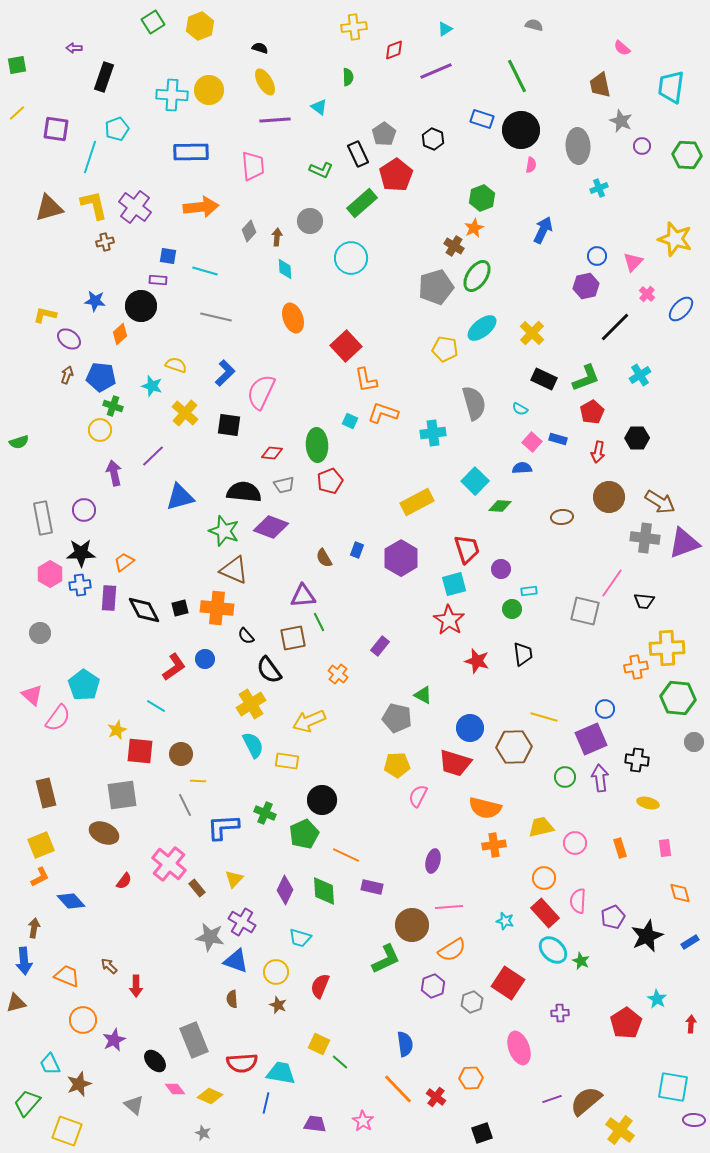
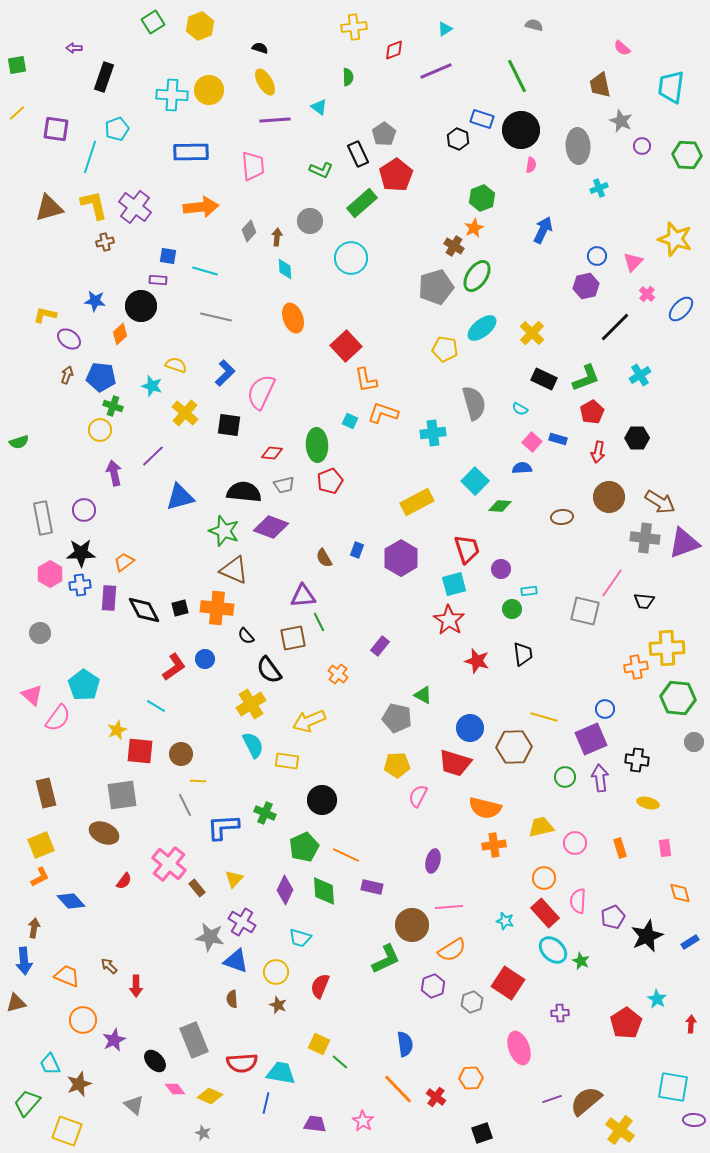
black hexagon at (433, 139): moved 25 px right
green pentagon at (304, 834): moved 13 px down
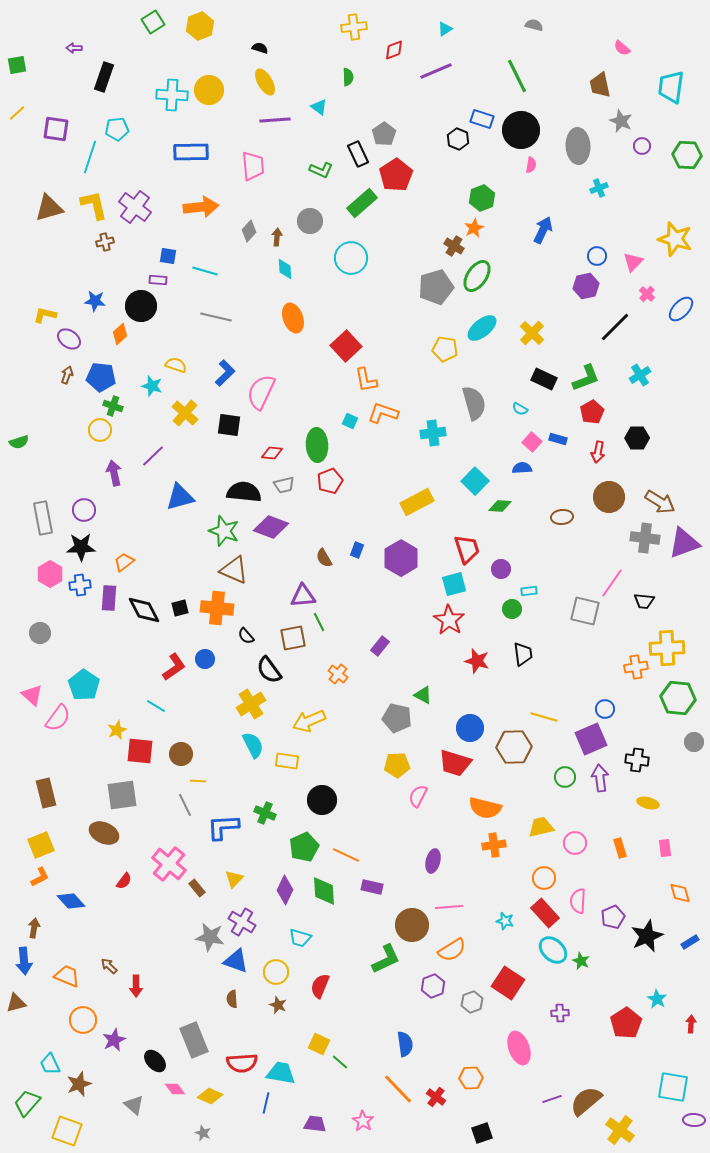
cyan pentagon at (117, 129): rotated 15 degrees clockwise
black star at (81, 553): moved 6 px up
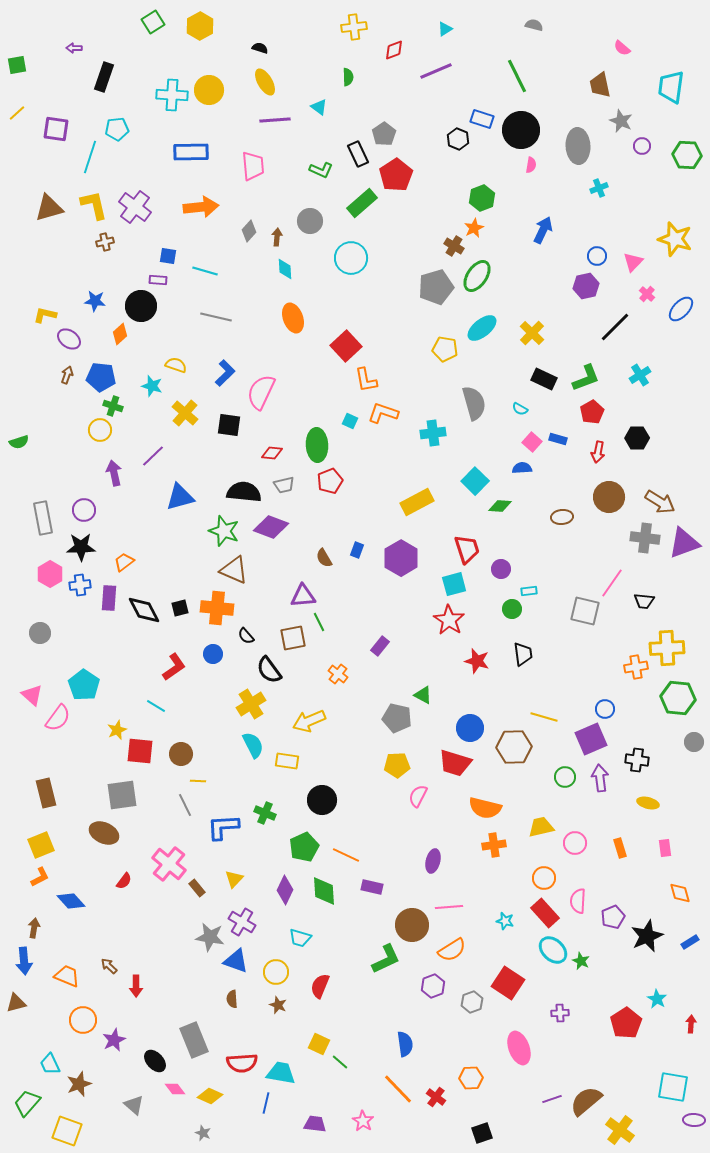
yellow hexagon at (200, 26): rotated 8 degrees counterclockwise
blue circle at (205, 659): moved 8 px right, 5 px up
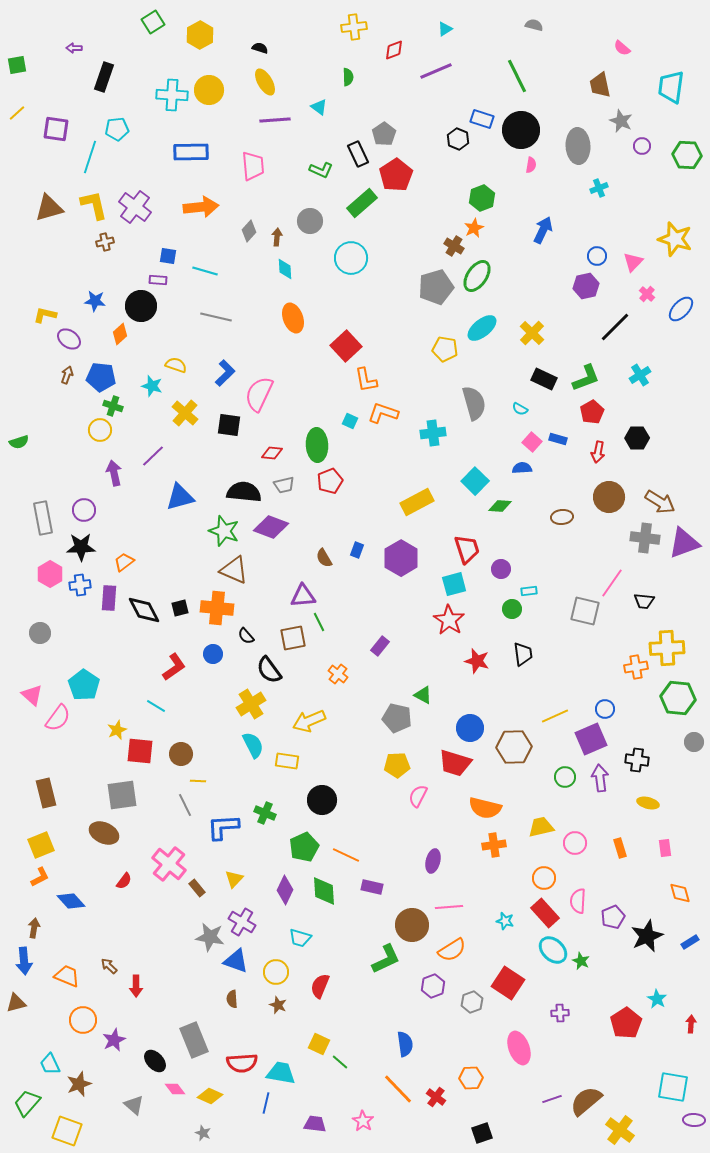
yellow hexagon at (200, 26): moved 9 px down
pink semicircle at (261, 392): moved 2 px left, 2 px down
yellow line at (544, 717): moved 11 px right, 1 px up; rotated 40 degrees counterclockwise
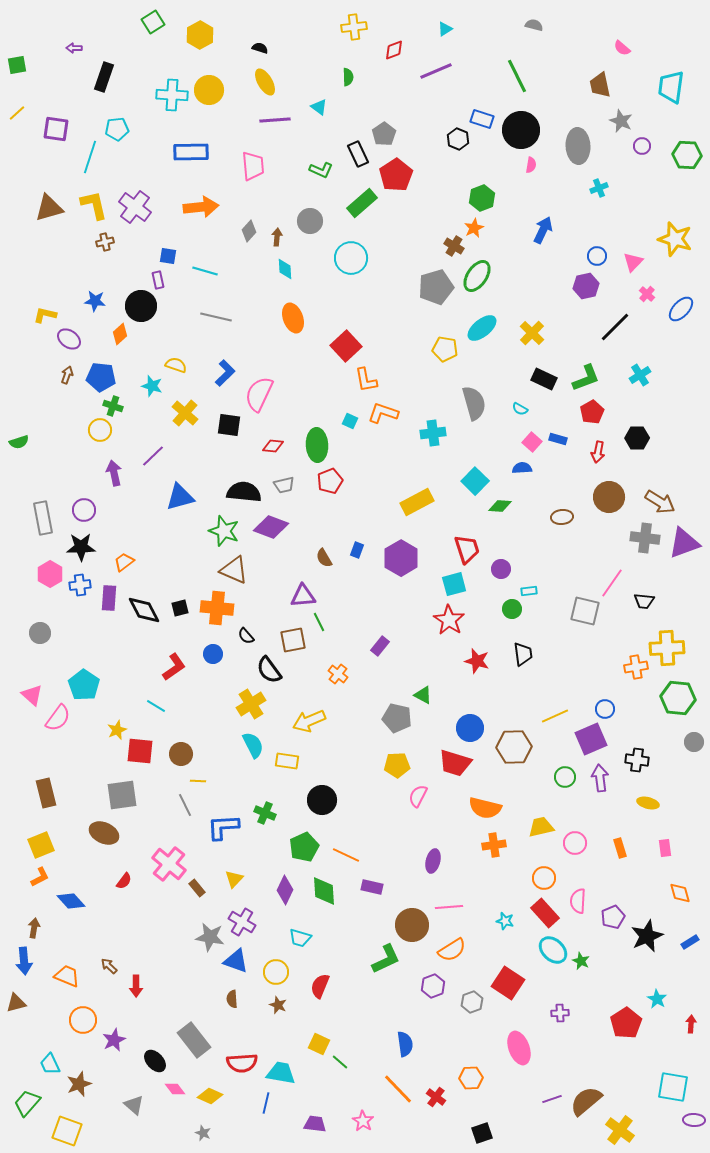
purple rectangle at (158, 280): rotated 72 degrees clockwise
red diamond at (272, 453): moved 1 px right, 7 px up
brown square at (293, 638): moved 2 px down
gray rectangle at (194, 1040): rotated 16 degrees counterclockwise
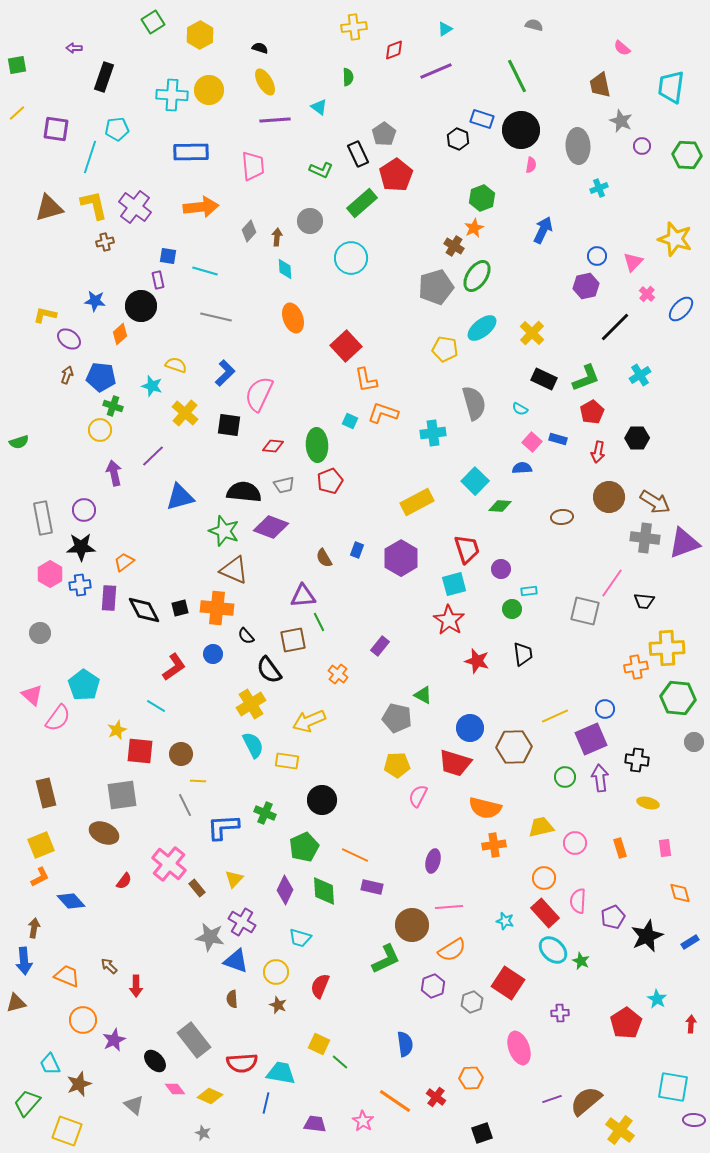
brown arrow at (660, 502): moved 5 px left
orange line at (346, 855): moved 9 px right
orange line at (398, 1089): moved 3 px left, 12 px down; rotated 12 degrees counterclockwise
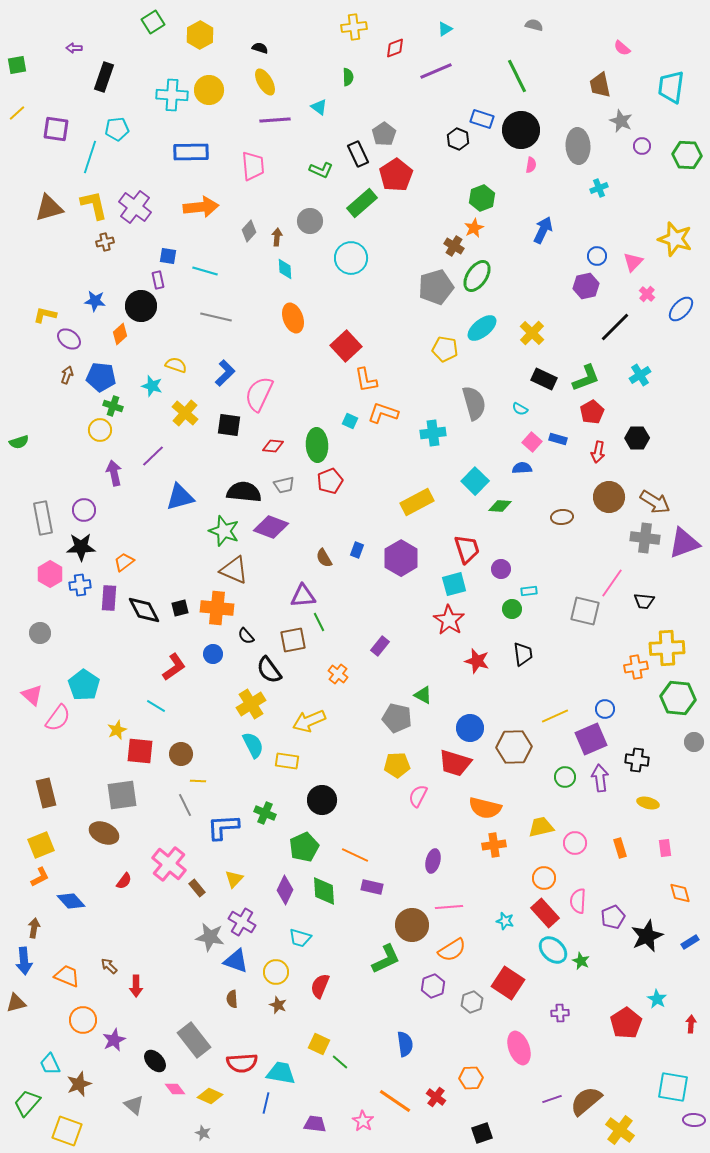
red diamond at (394, 50): moved 1 px right, 2 px up
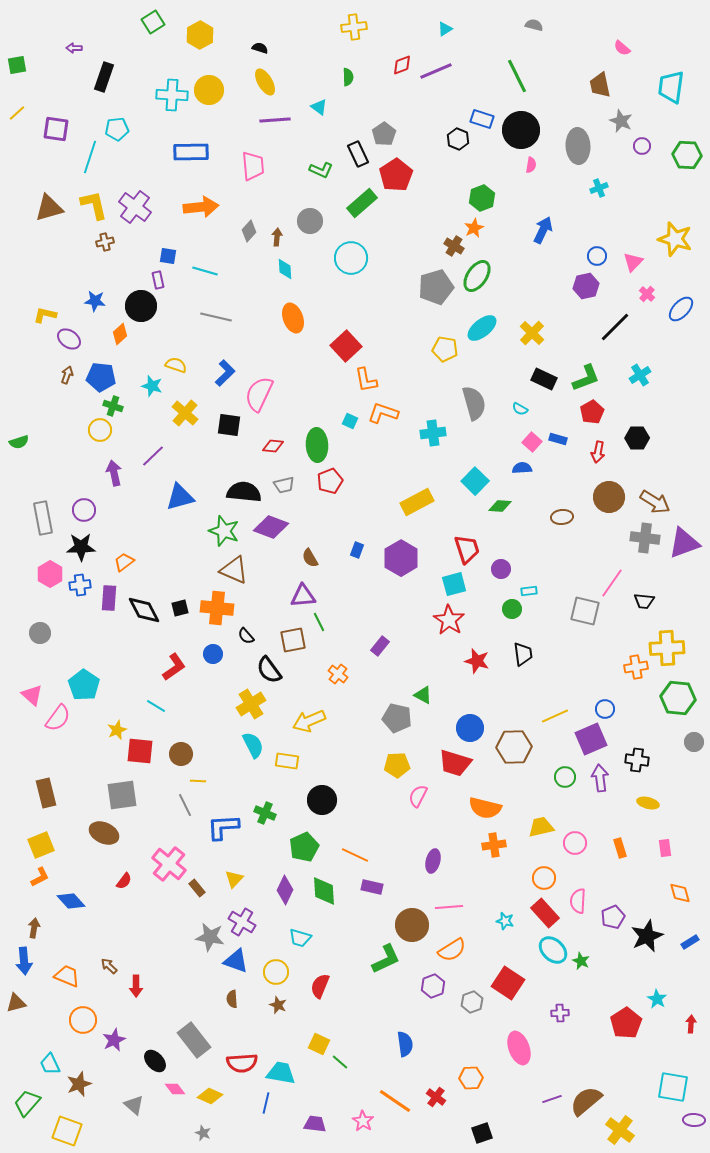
red diamond at (395, 48): moved 7 px right, 17 px down
brown semicircle at (324, 558): moved 14 px left
